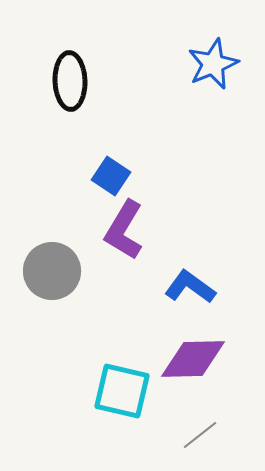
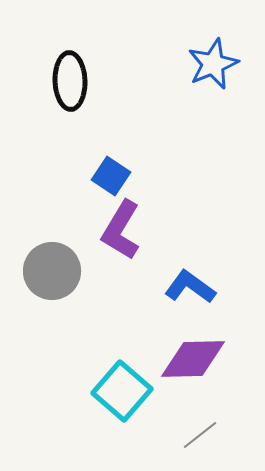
purple L-shape: moved 3 px left
cyan square: rotated 28 degrees clockwise
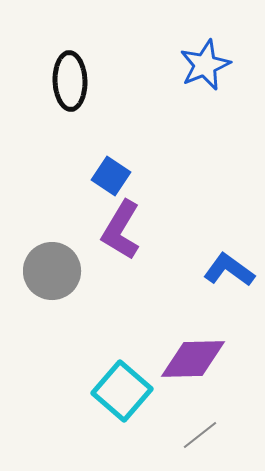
blue star: moved 8 px left, 1 px down
blue L-shape: moved 39 px right, 17 px up
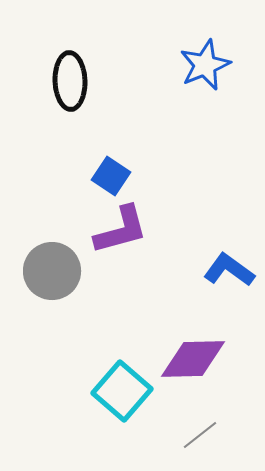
purple L-shape: rotated 136 degrees counterclockwise
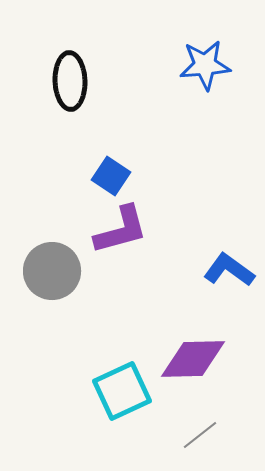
blue star: rotated 18 degrees clockwise
cyan square: rotated 24 degrees clockwise
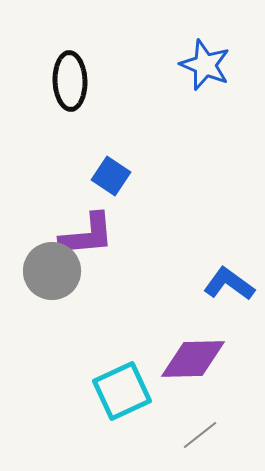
blue star: rotated 27 degrees clockwise
purple L-shape: moved 34 px left, 5 px down; rotated 10 degrees clockwise
blue L-shape: moved 14 px down
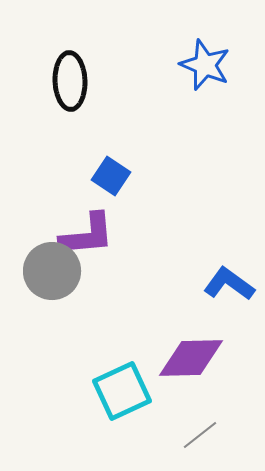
purple diamond: moved 2 px left, 1 px up
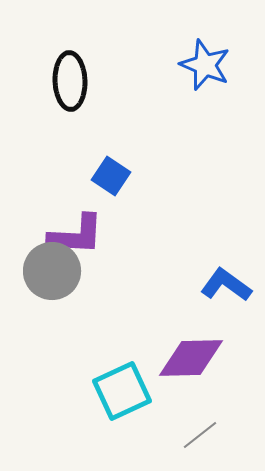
purple L-shape: moved 11 px left; rotated 8 degrees clockwise
blue L-shape: moved 3 px left, 1 px down
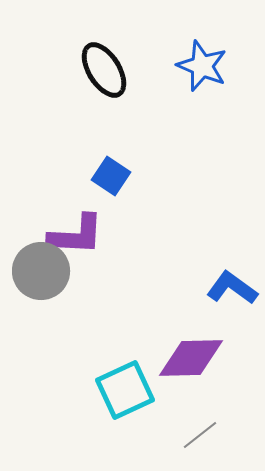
blue star: moved 3 px left, 1 px down
black ellipse: moved 34 px right, 11 px up; rotated 30 degrees counterclockwise
gray circle: moved 11 px left
blue L-shape: moved 6 px right, 3 px down
cyan square: moved 3 px right, 1 px up
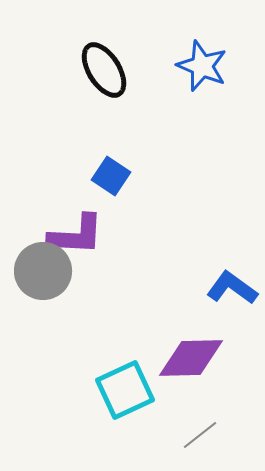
gray circle: moved 2 px right
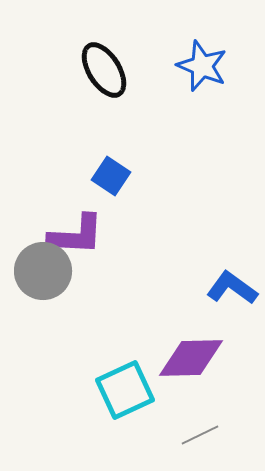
gray line: rotated 12 degrees clockwise
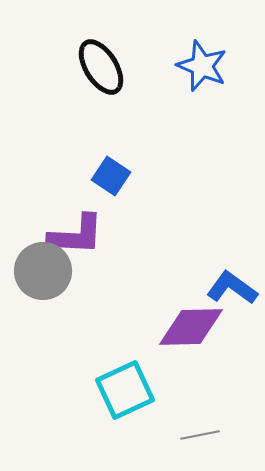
black ellipse: moved 3 px left, 3 px up
purple diamond: moved 31 px up
gray line: rotated 15 degrees clockwise
